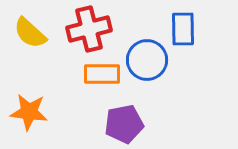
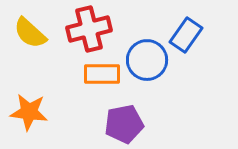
blue rectangle: moved 3 px right, 6 px down; rotated 36 degrees clockwise
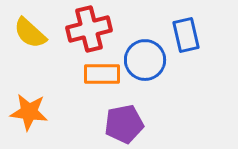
blue rectangle: rotated 48 degrees counterclockwise
blue circle: moved 2 px left
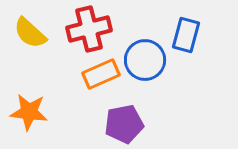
blue rectangle: rotated 28 degrees clockwise
orange rectangle: moved 1 px left; rotated 24 degrees counterclockwise
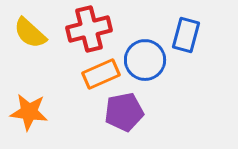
purple pentagon: moved 12 px up
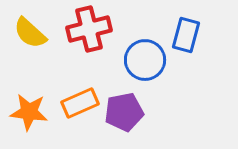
orange rectangle: moved 21 px left, 29 px down
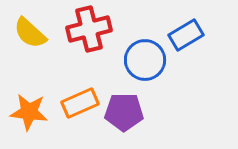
blue rectangle: rotated 44 degrees clockwise
purple pentagon: rotated 12 degrees clockwise
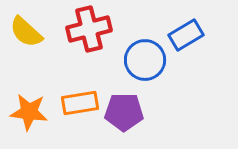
yellow semicircle: moved 4 px left, 1 px up
orange rectangle: rotated 15 degrees clockwise
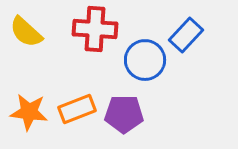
red cross: moved 6 px right; rotated 18 degrees clockwise
blue rectangle: rotated 16 degrees counterclockwise
orange rectangle: moved 3 px left, 6 px down; rotated 12 degrees counterclockwise
purple pentagon: moved 2 px down
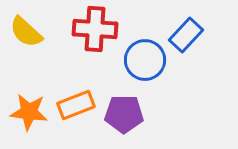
orange rectangle: moved 1 px left, 4 px up
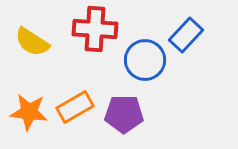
yellow semicircle: moved 6 px right, 10 px down; rotated 9 degrees counterclockwise
orange rectangle: moved 1 px left, 2 px down; rotated 9 degrees counterclockwise
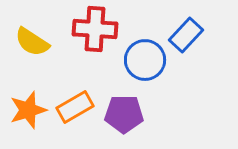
orange star: moved 1 px left, 2 px up; rotated 24 degrees counterclockwise
